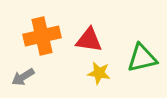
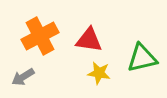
orange cross: moved 2 px left; rotated 15 degrees counterclockwise
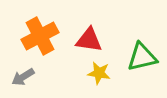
green triangle: moved 1 px up
